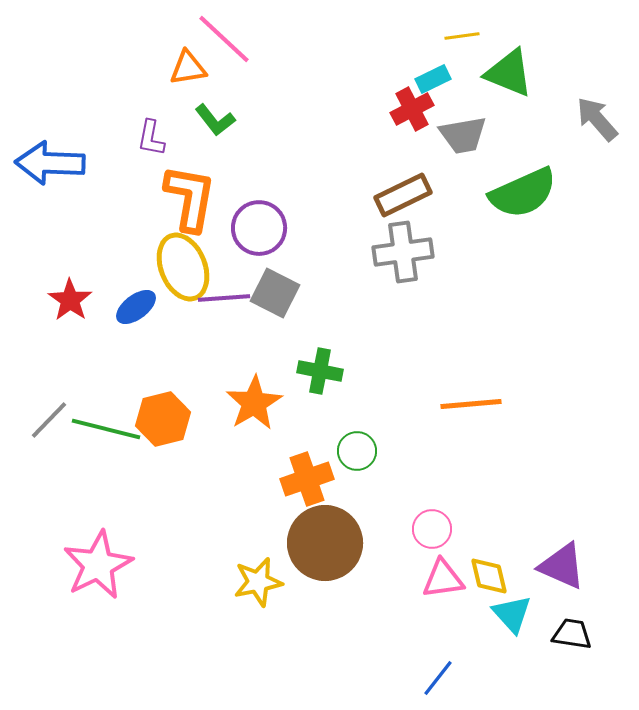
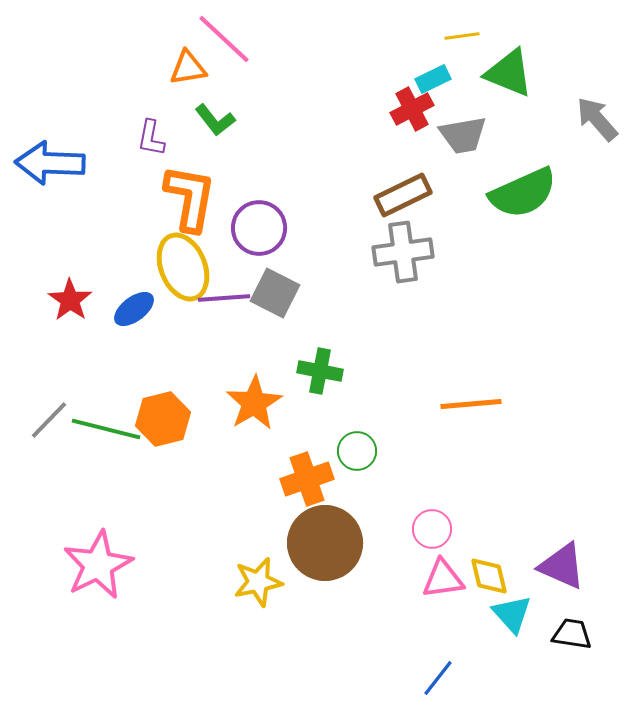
blue ellipse: moved 2 px left, 2 px down
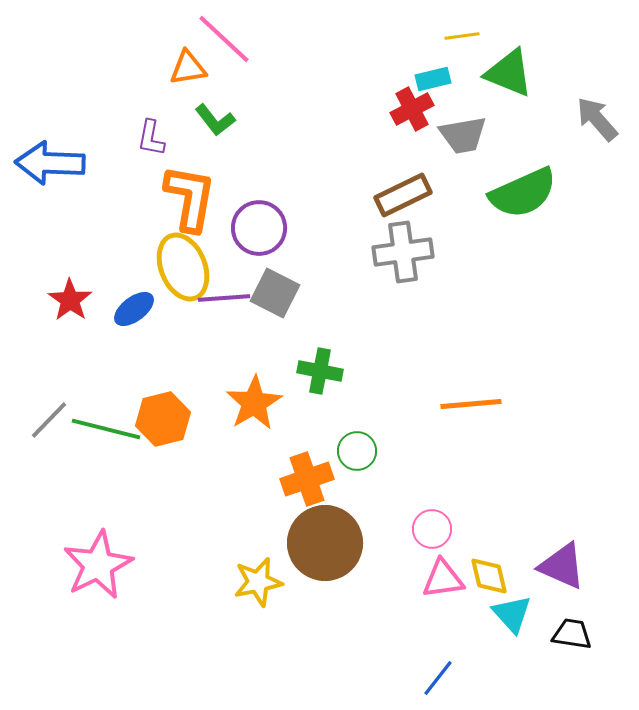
cyan rectangle: rotated 12 degrees clockwise
